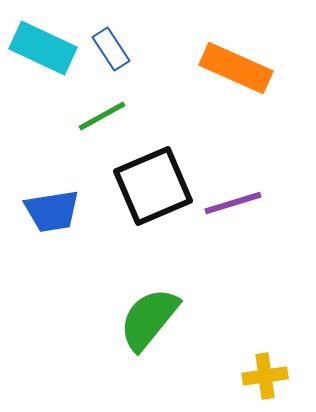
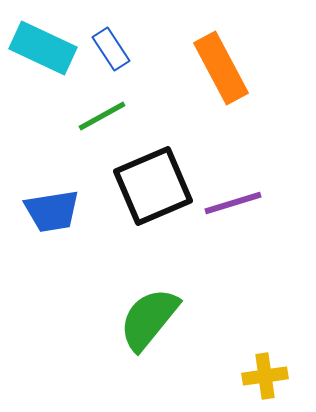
orange rectangle: moved 15 px left; rotated 38 degrees clockwise
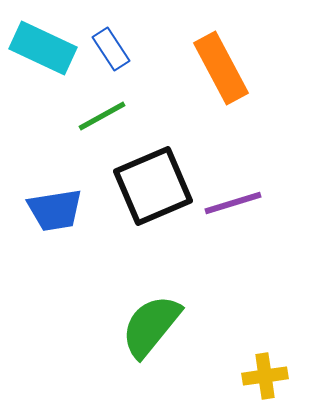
blue trapezoid: moved 3 px right, 1 px up
green semicircle: moved 2 px right, 7 px down
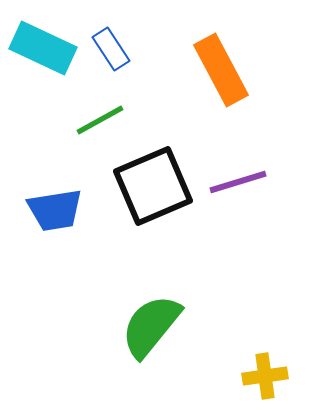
orange rectangle: moved 2 px down
green line: moved 2 px left, 4 px down
purple line: moved 5 px right, 21 px up
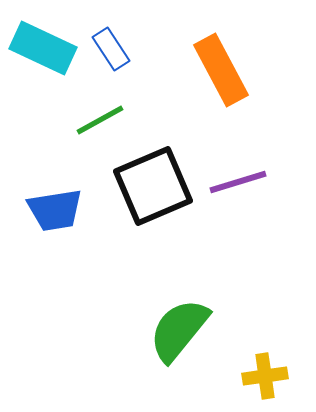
green semicircle: moved 28 px right, 4 px down
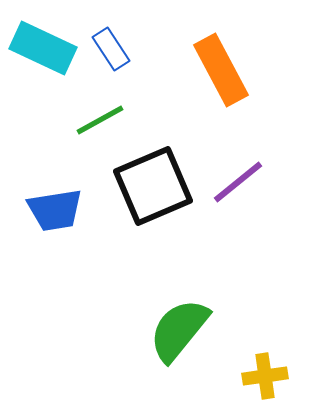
purple line: rotated 22 degrees counterclockwise
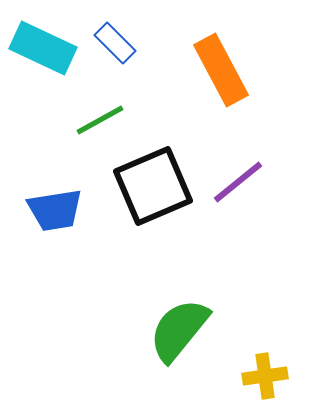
blue rectangle: moved 4 px right, 6 px up; rotated 12 degrees counterclockwise
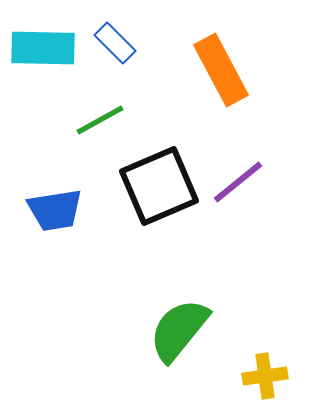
cyan rectangle: rotated 24 degrees counterclockwise
black square: moved 6 px right
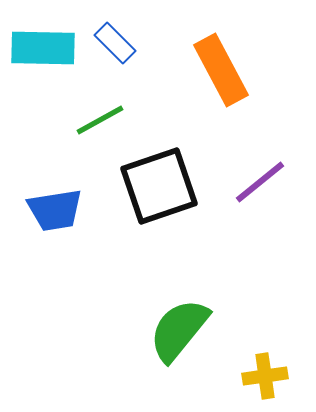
purple line: moved 22 px right
black square: rotated 4 degrees clockwise
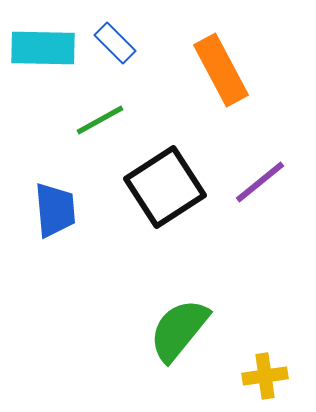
black square: moved 6 px right, 1 px down; rotated 14 degrees counterclockwise
blue trapezoid: rotated 86 degrees counterclockwise
